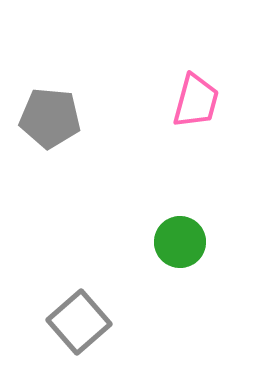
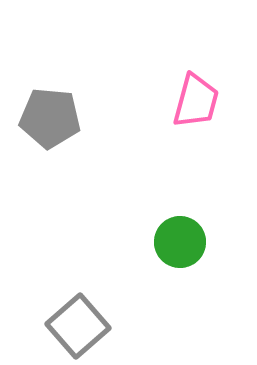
gray square: moved 1 px left, 4 px down
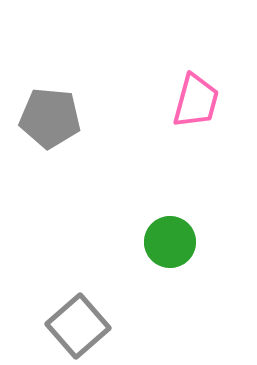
green circle: moved 10 px left
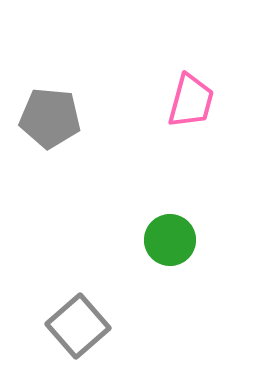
pink trapezoid: moved 5 px left
green circle: moved 2 px up
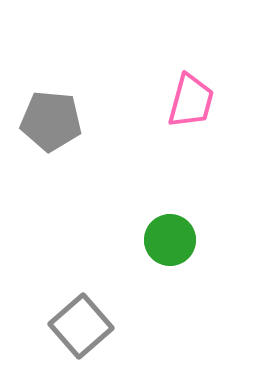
gray pentagon: moved 1 px right, 3 px down
gray square: moved 3 px right
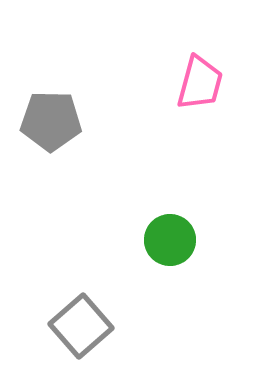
pink trapezoid: moved 9 px right, 18 px up
gray pentagon: rotated 4 degrees counterclockwise
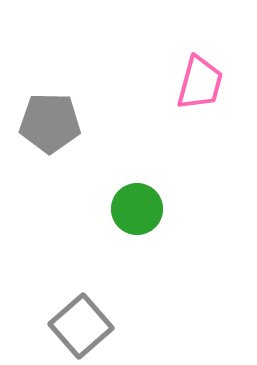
gray pentagon: moved 1 px left, 2 px down
green circle: moved 33 px left, 31 px up
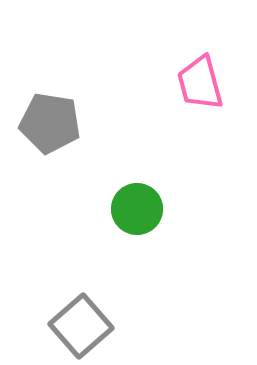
pink trapezoid: rotated 150 degrees clockwise
gray pentagon: rotated 8 degrees clockwise
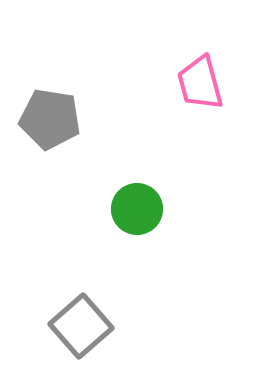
gray pentagon: moved 4 px up
